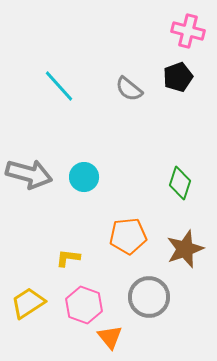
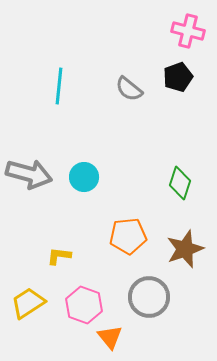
cyan line: rotated 48 degrees clockwise
yellow L-shape: moved 9 px left, 2 px up
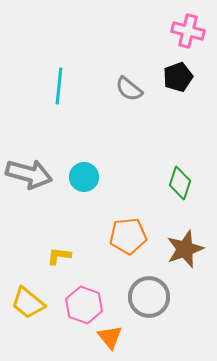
yellow trapezoid: rotated 108 degrees counterclockwise
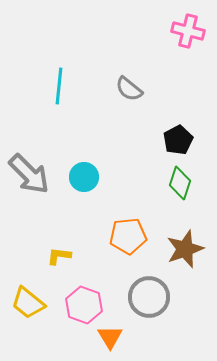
black pentagon: moved 63 px down; rotated 8 degrees counterclockwise
gray arrow: rotated 30 degrees clockwise
orange triangle: rotated 8 degrees clockwise
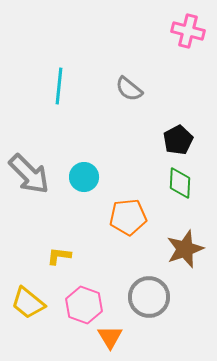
green diamond: rotated 16 degrees counterclockwise
orange pentagon: moved 19 px up
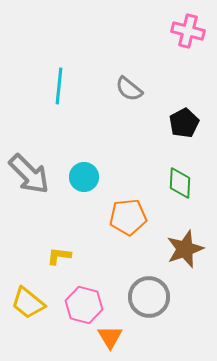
black pentagon: moved 6 px right, 17 px up
pink hexagon: rotated 6 degrees counterclockwise
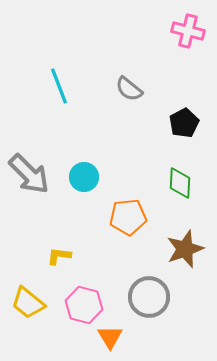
cyan line: rotated 27 degrees counterclockwise
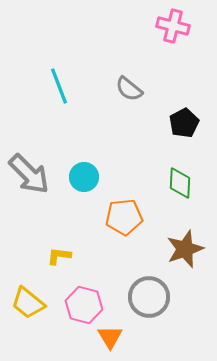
pink cross: moved 15 px left, 5 px up
orange pentagon: moved 4 px left
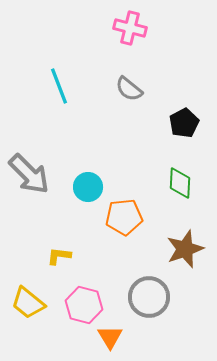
pink cross: moved 43 px left, 2 px down
cyan circle: moved 4 px right, 10 px down
